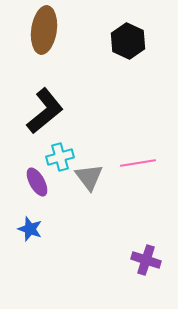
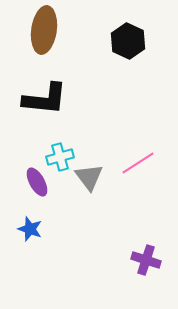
black L-shape: moved 12 px up; rotated 45 degrees clockwise
pink line: rotated 24 degrees counterclockwise
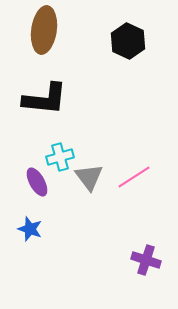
pink line: moved 4 px left, 14 px down
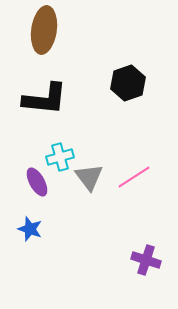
black hexagon: moved 42 px down; rotated 16 degrees clockwise
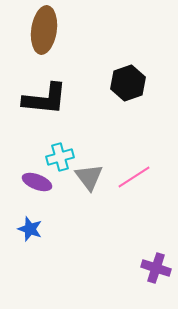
purple ellipse: rotated 40 degrees counterclockwise
purple cross: moved 10 px right, 8 px down
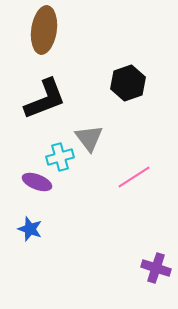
black L-shape: rotated 27 degrees counterclockwise
gray triangle: moved 39 px up
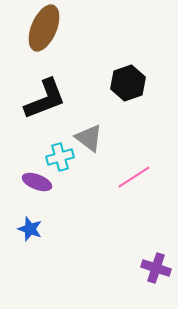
brown ellipse: moved 2 px up; rotated 15 degrees clockwise
gray triangle: rotated 16 degrees counterclockwise
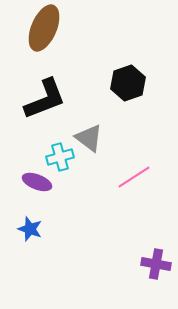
purple cross: moved 4 px up; rotated 8 degrees counterclockwise
